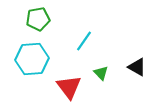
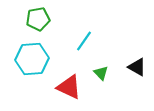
red triangle: rotated 28 degrees counterclockwise
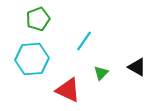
green pentagon: rotated 10 degrees counterclockwise
green triangle: rotated 28 degrees clockwise
red triangle: moved 1 px left, 3 px down
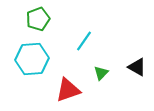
red triangle: rotated 44 degrees counterclockwise
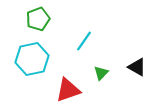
cyan hexagon: rotated 8 degrees counterclockwise
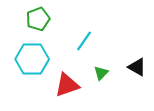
cyan hexagon: rotated 12 degrees clockwise
red triangle: moved 1 px left, 5 px up
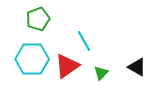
cyan line: rotated 65 degrees counterclockwise
red triangle: moved 19 px up; rotated 16 degrees counterclockwise
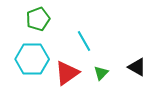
red triangle: moved 7 px down
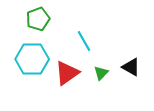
black triangle: moved 6 px left
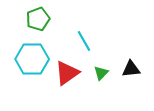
black triangle: moved 2 px down; rotated 36 degrees counterclockwise
